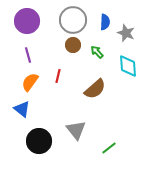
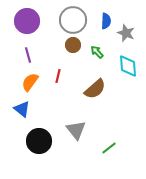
blue semicircle: moved 1 px right, 1 px up
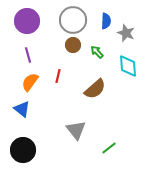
black circle: moved 16 px left, 9 px down
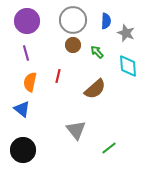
purple line: moved 2 px left, 2 px up
orange semicircle: rotated 24 degrees counterclockwise
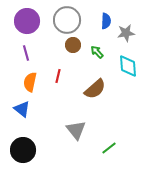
gray circle: moved 6 px left
gray star: rotated 30 degrees counterclockwise
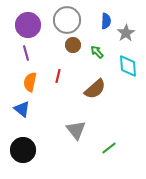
purple circle: moved 1 px right, 4 px down
gray star: rotated 24 degrees counterclockwise
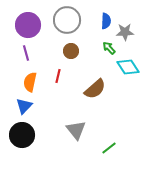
gray star: moved 1 px left, 1 px up; rotated 30 degrees clockwise
brown circle: moved 2 px left, 6 px down
green arrow: moved 12 px right, 4 px up
cyan diamond: moved 1 px down; rotated 30 degrees counterclockwise
blue triangle: moved 2 px right, 3 px up; rotated 36 degrees clockwise
black circle: moved 1 px left, 15 px up
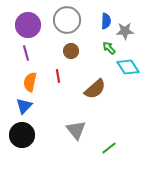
gray star: moved 1 px up
red line: rotated 24 degrees counterclockwise
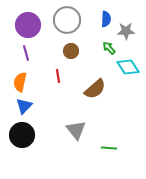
blue semicircle: moved 2 px up
gray star: moved 1 px right
orange semicircle: moved 10 px left
green line: rotated 42 degrees clockwise
